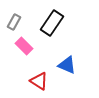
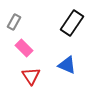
black rectangle: moved 20 px right
pink rectangle: moved 2 px down
red triangle: moved 8 px left, 5 px up; rotated 24 degrees clockwise
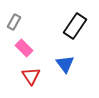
black rectangle: moved 3 px right, 3 px down
blue triangle: moved 2 px left, 1 px up; rotated 30 degrees clockwise
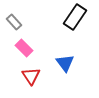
gray rectangle: rotated 70 degrees counterclockwise
black rectangle: moved 9 px up
blue triangle: moved 1 px up
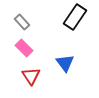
gray rectangle: moved 8 px right
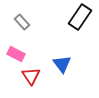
black rectangle: moved 5 px right
pink rectangle: moved 8 px left, 6 px down; rotated 18 degrees counterclockwise
blue triangle: moved 3 px left, 1 px down
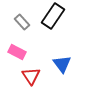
black rectangle: moved 27 px left, 1 px up
pink rectangle: moved 1 px right, 2 px up
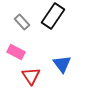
pink rectangle: moved 1 px left
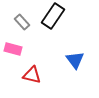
pink rectangle: moved 3 px left, 3 px up; rotated 12 degrees counterclockwise
blue triangle: moved 13 px right, 4 px up
red triangle: moved 1 px right, 1 px up; rotated 42 degrees counterclockwise
